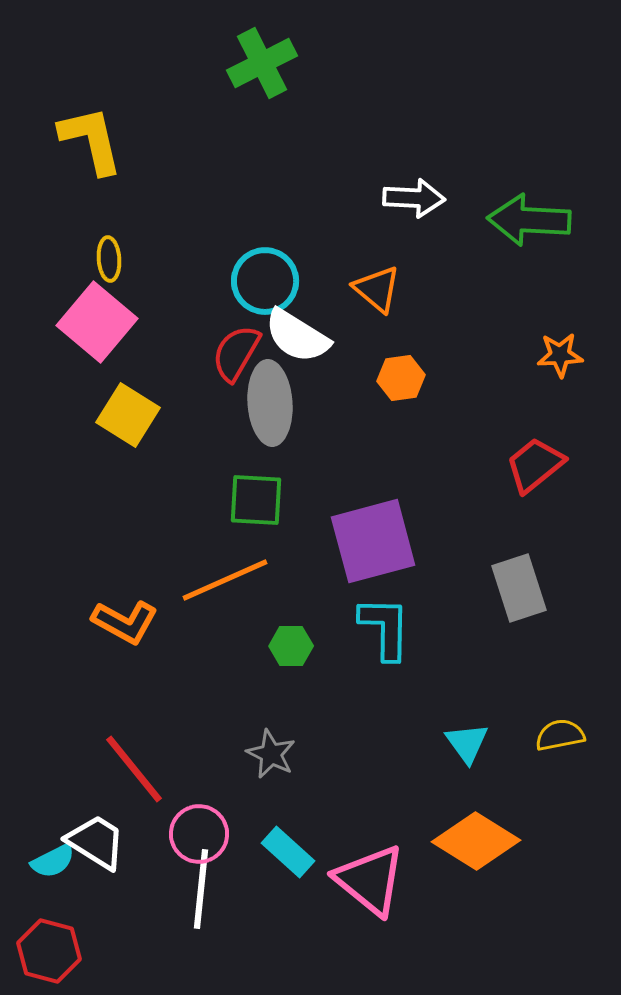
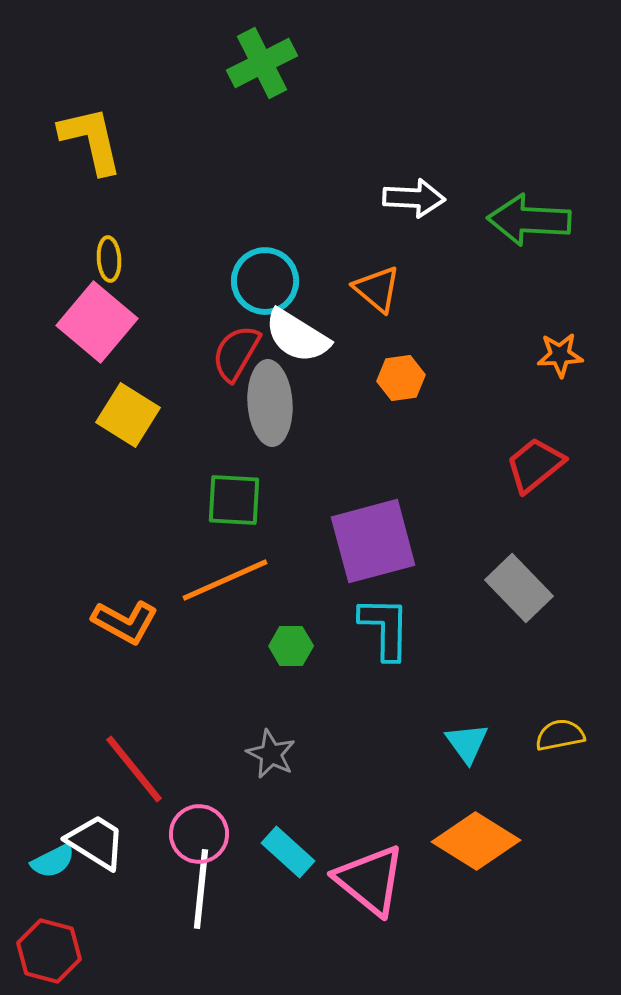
green square: moved 22 px left
gray rectangle: rotated 26 degrees counterclockwise
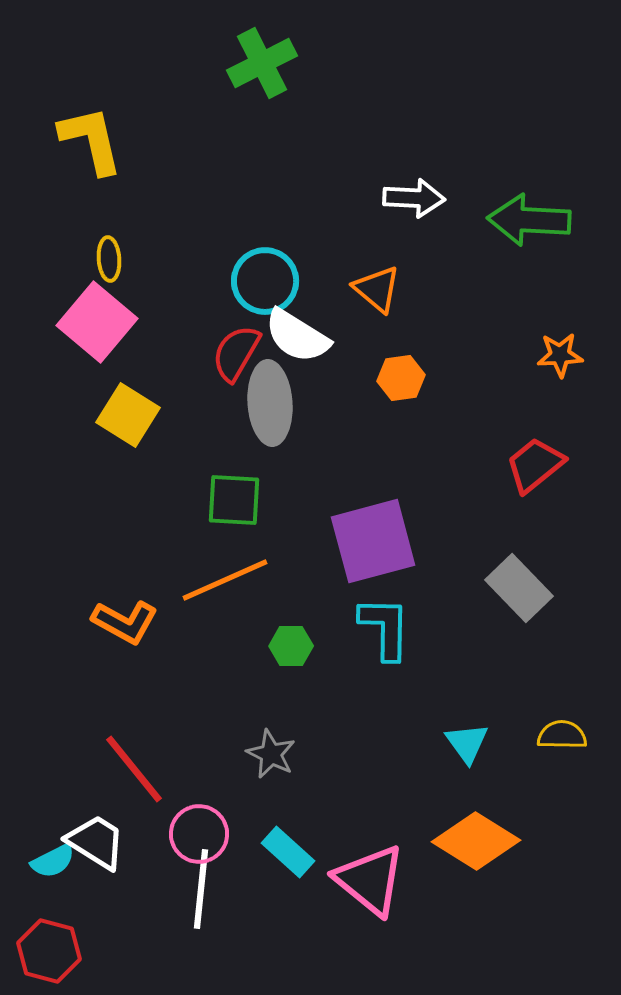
yellow semicircle: moved 2 px right; rotated 12 degrees clockwise
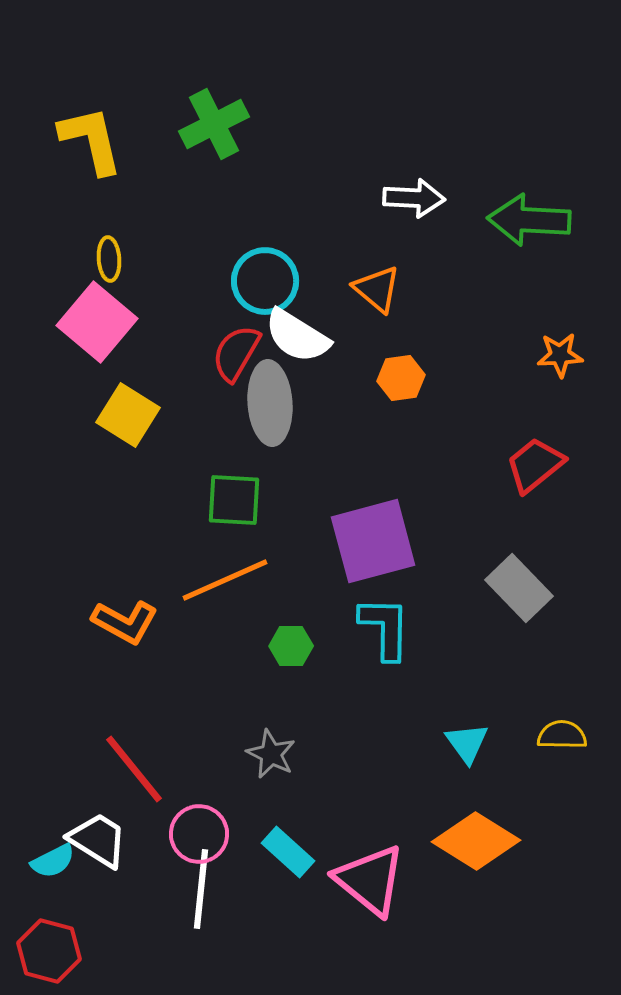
green cross: moved 48 px left, 61 px down
white trapezoid: moved 2 px right, 2 px up
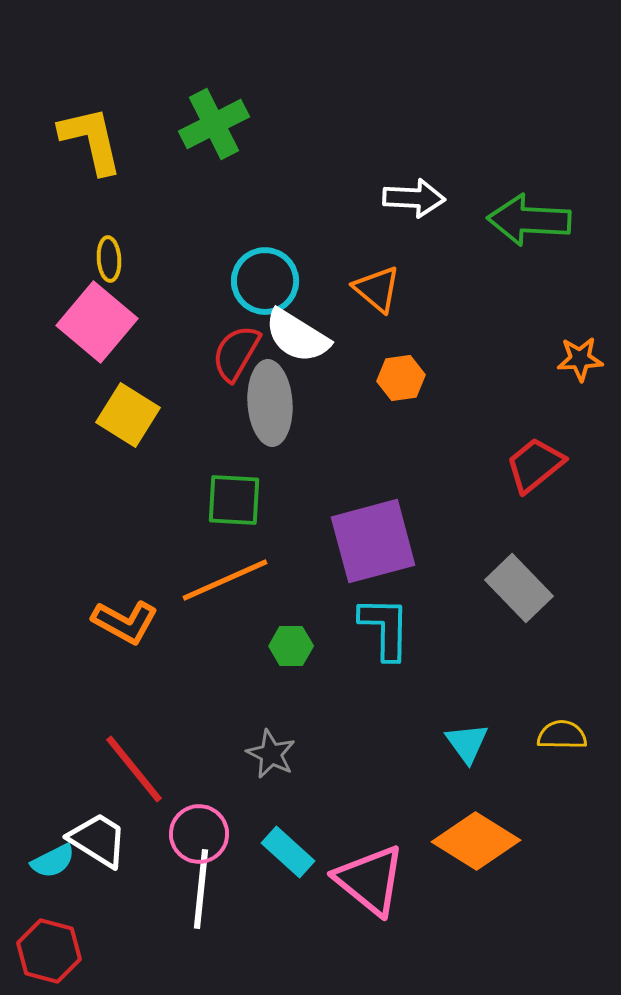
orange star: moved 20 px right, 4 px down
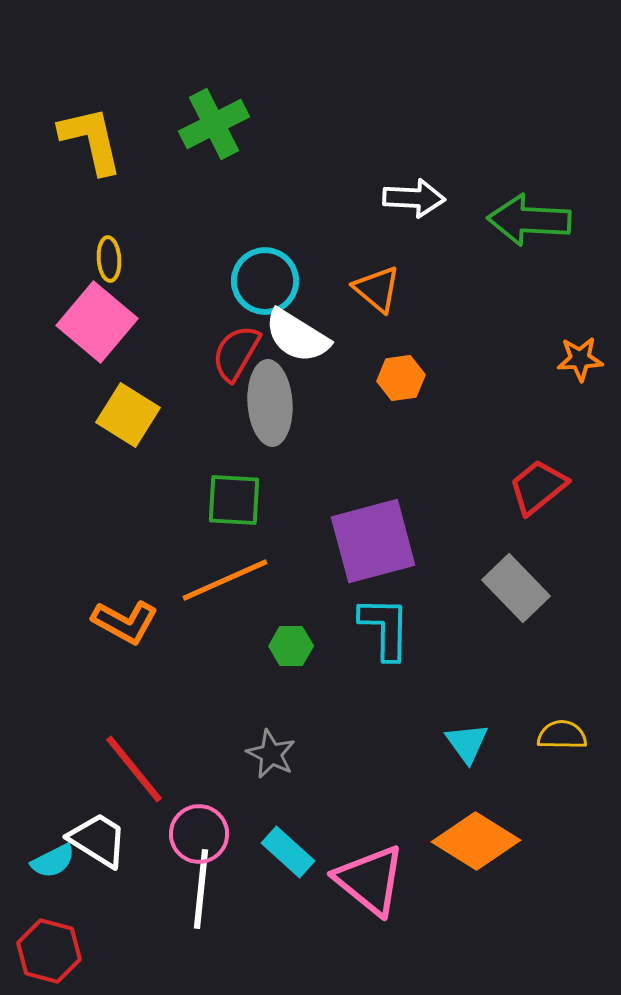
red trapezoid: moved 3 px right, 22 px down
gray rectangle: moved 3 px left
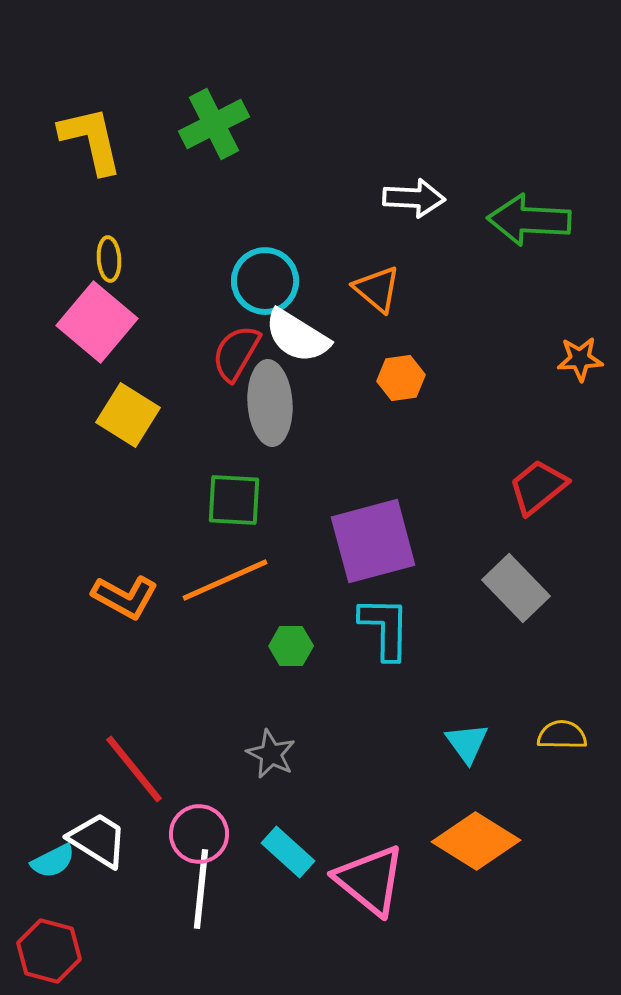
orange L-shape: moved 25 px up
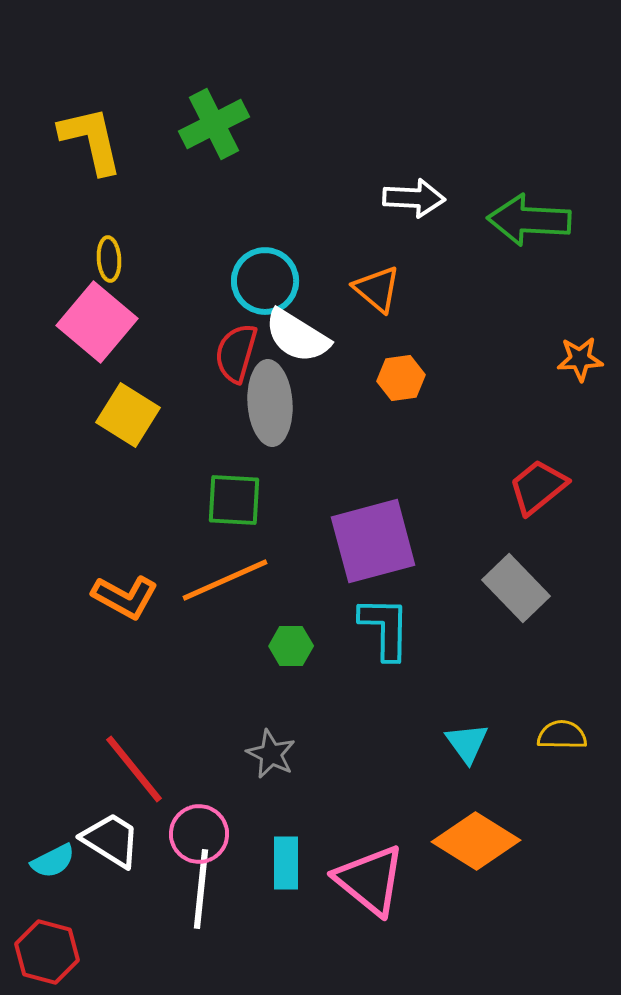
red semicircle: rotated 14 degrees counterclockwise
white trapezoid: moved 13 px right
cyan rectangle: moved 2 px left, 11 px down; rotated 48 degrees clockwise
red hexagon: moved 2 px left, 1 px down
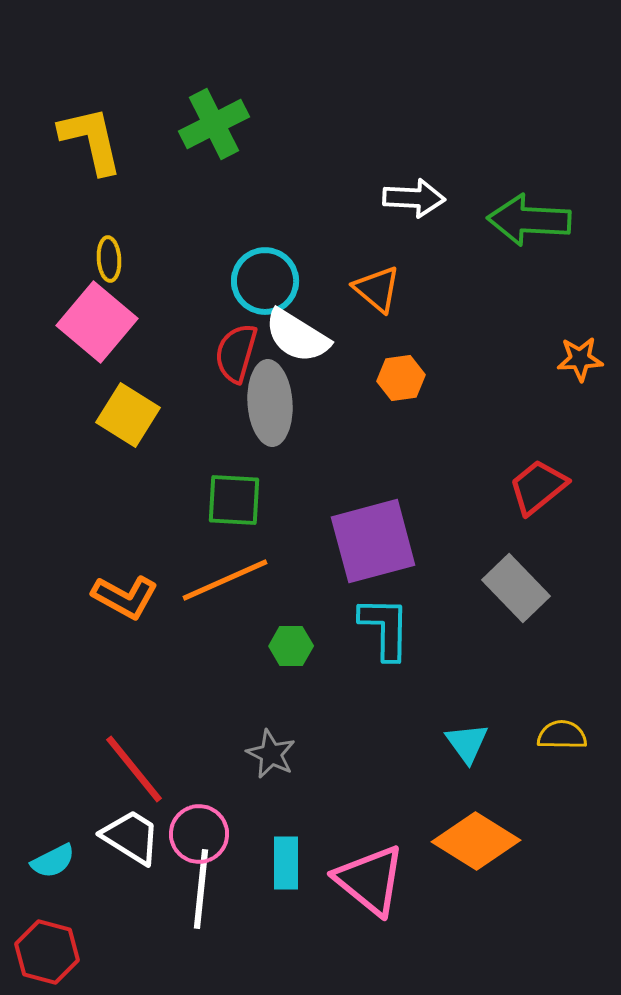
white trapezoid: moved 20 px right, 3 px up
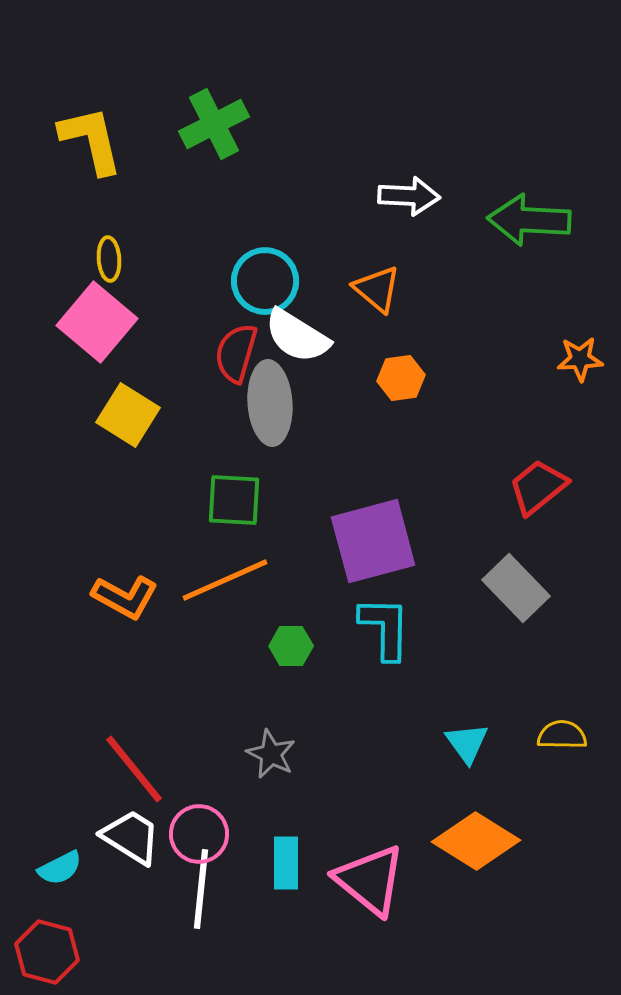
white arrow: moved 5 px left, 2 px up
cyan semicircle: moved 7 px right, 7 px down
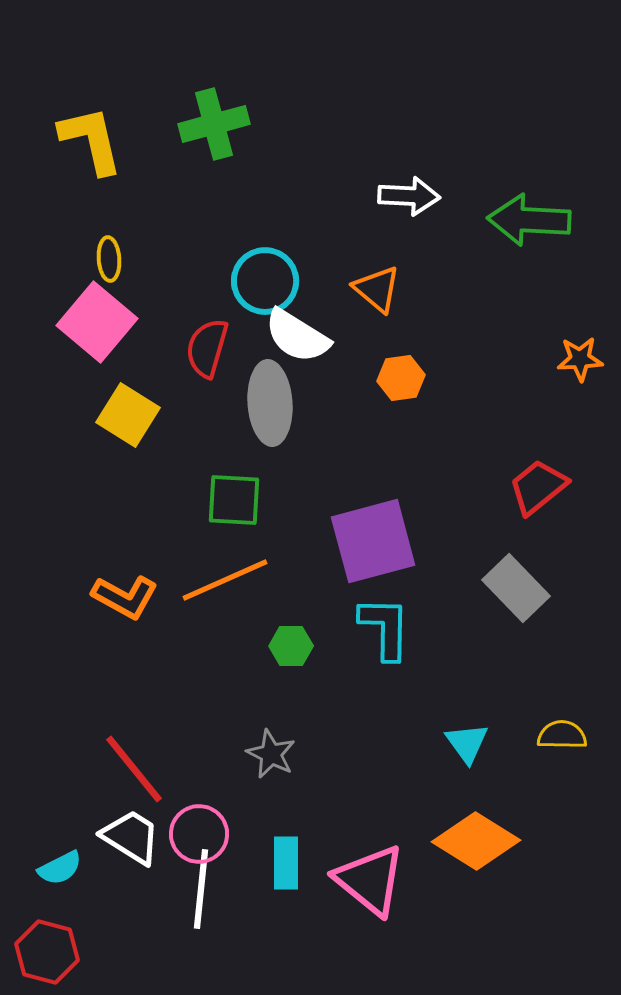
green cross: rotated 12 degrees clockwise
red semicircle: moved 29 px left, 5 px up
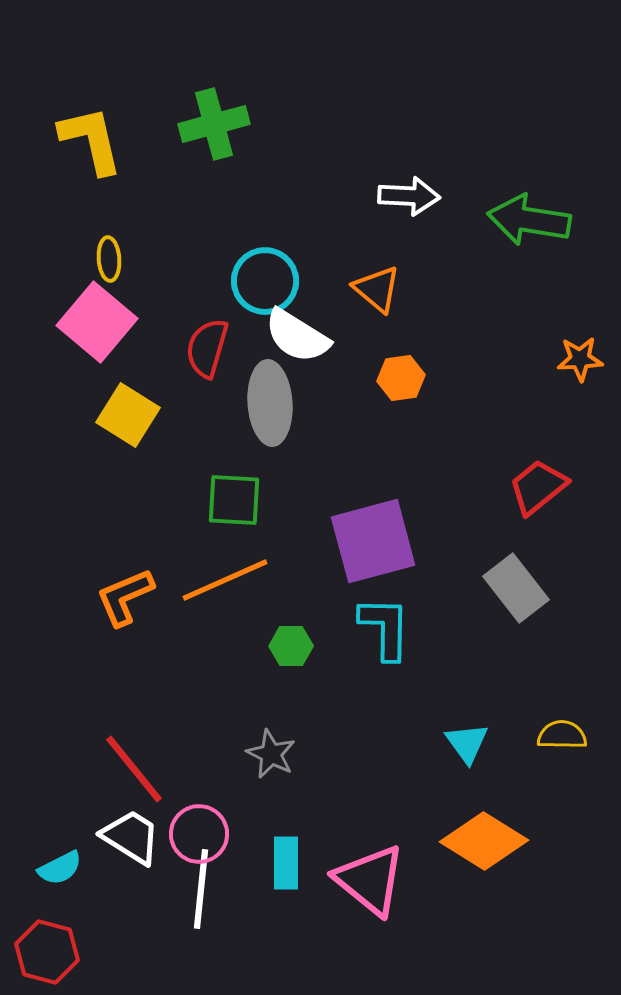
green arrow: rotated 6 degrees clockwise
gray rectangle: rotated 6 degrees clockwise
orange L-shape: rotated 128 degrees clockwise
orange diamond: moved 8 px right
